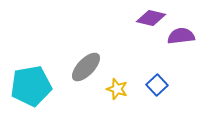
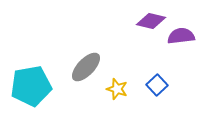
purple diamond: moved 3 px down
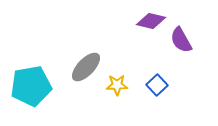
purple semicircle: moved 4 px down; rotated 112 degrees counterclockwise
yellow star: moved 4 px up; rotated 20 degrees counterclockwise
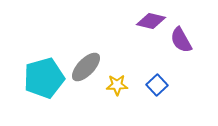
cyan pentagon: moved 13 px right, 8 px up; rotated 6 degrees counterclockwise
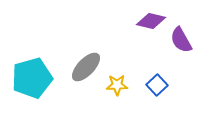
cyan pentagon: moved 12 px left
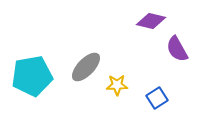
purple semicircle: moved 4 px left, 9 px down
cyan pentagon: moved 2 px up; rotated 6 degrees clockwise
blue square: moved 13 px down; rotated 10 degrees clockwise
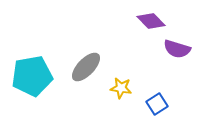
purple diamond: rotated 32 degrees clockwise
purple semicircle: rotated 44 degrees counterclockwise
yellow star: moved 4 px right, 3 px down; rotated 10 degrees clockwise
blue square: moved 6 px down
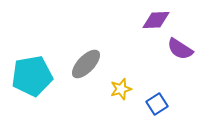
purple diamond: moved 5 px right, 1 px up; rotated 48 degrees counterclockwise
purple semicircle: moved 3 px right; rotated 16 degrees clockwise
gray ellipse: moved 3 px up
yellow star: moved 1 px down; rotated 25 degrees counterclockwise
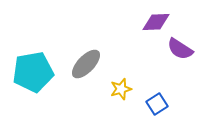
purple diamond: moved 2 px down
cyan pentagon: moved 1 px right, 4 px up
